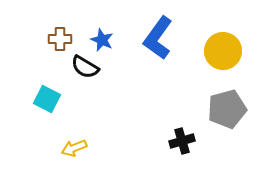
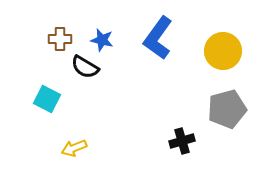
blue star: rotated 10 degrees counterclockwise
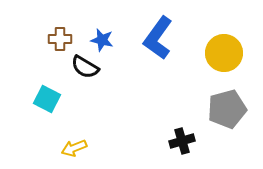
yellow circle: moved 1 px right, 2 px down
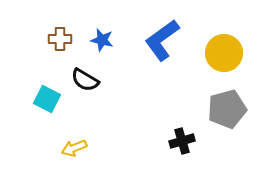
blue L-shape: moved 4 px right, 2 px down; rotated 18 degrees clockwise
black semicircle: moved 13 px down
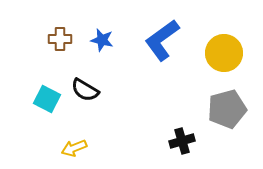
black semicircle: moved 10 px down
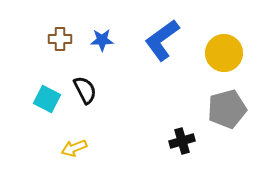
blue star: rotated 15 degrees counterclockwise
black semicircle: rotated 148 degrees counterclockwise
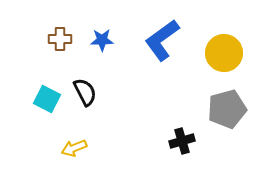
black semicircle: moved 2 px down
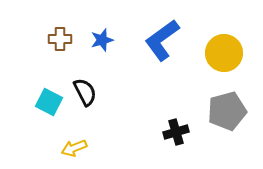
blue star: rotated 15 degrees counterclockwise
cyan square: moved 2 px right, 3 px down
gray pentagon: moved 2 px down
black cross: moved 6 px left, 9 px up
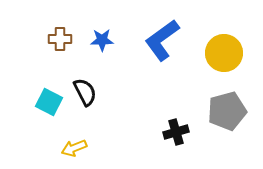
blue star: rotated 15 degrees clockwise
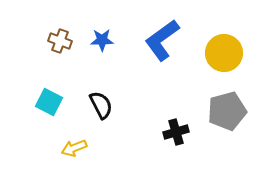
brown cross: moved 2 px down; rotated 20 degrees clockwise
black semicircle: moved 16 px right, 13 px down
